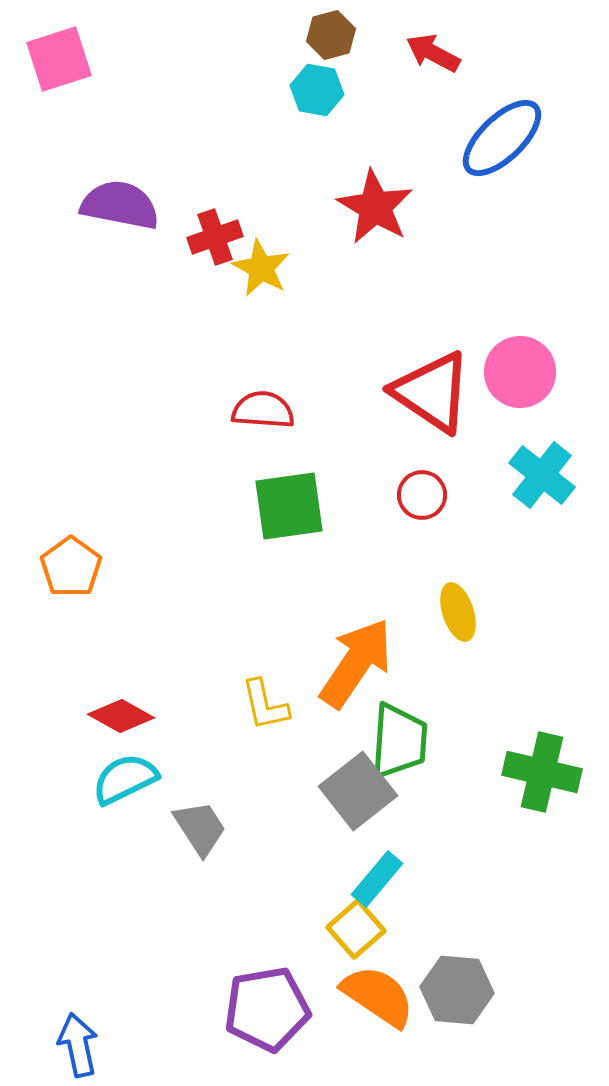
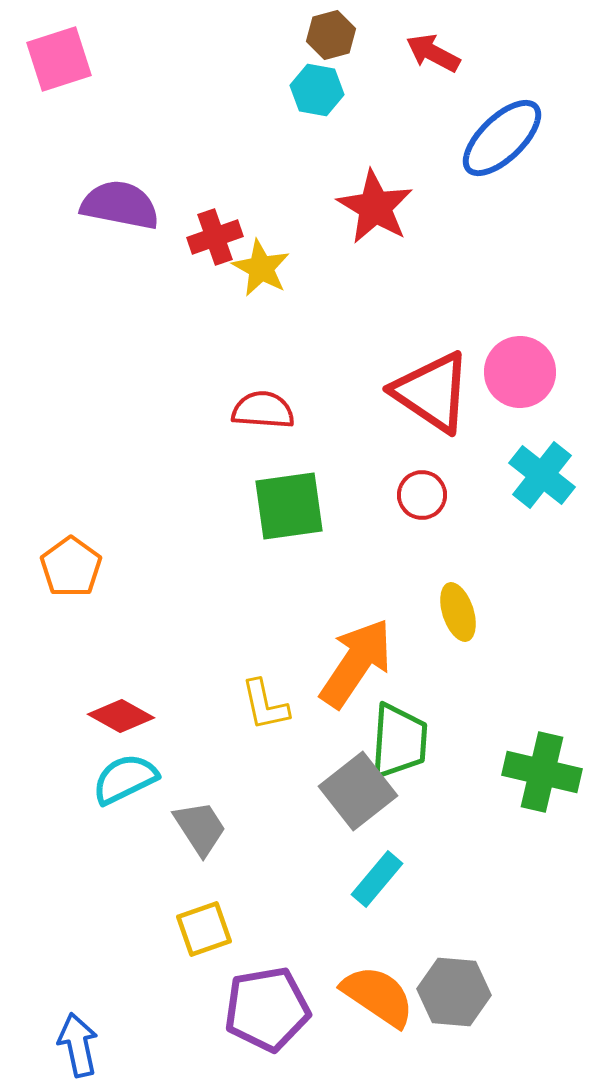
yellow square: moved 152 px left; rotated 22 degrees clockwise
gray hexagon: moved 3 px left, 2 px down
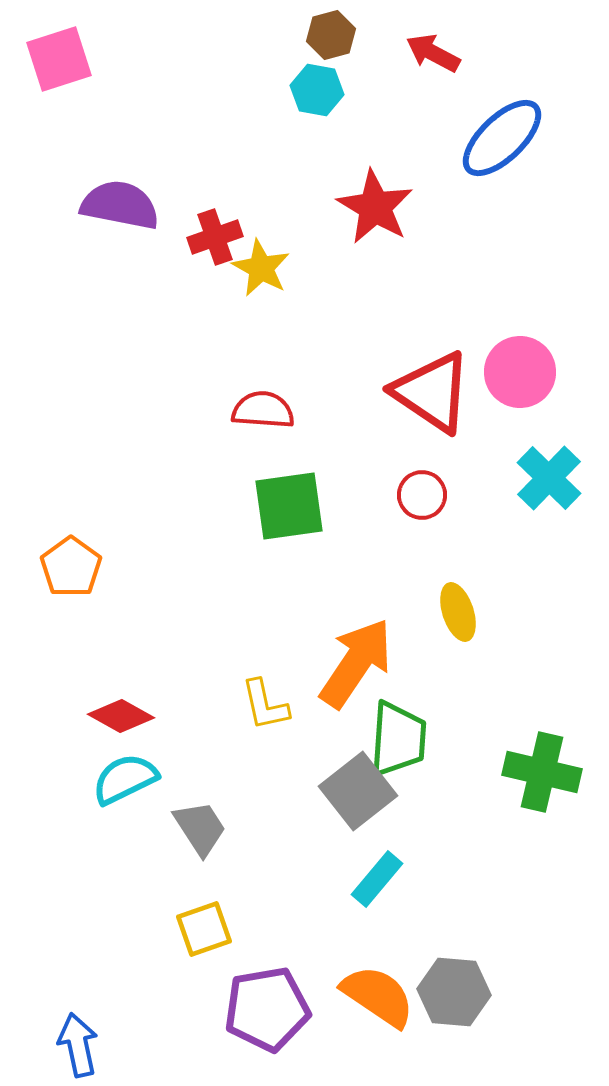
cyan cross: moved 7 px right, 3 px down; rotated 6 degrees clockwise
green trapezoid: moved 1 px left, 2 px up
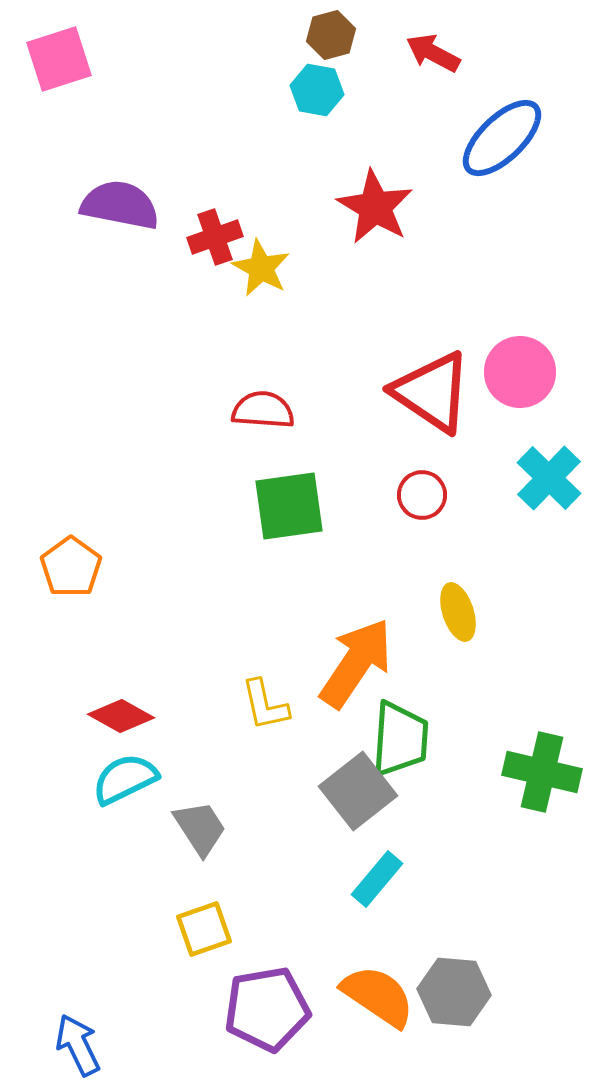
green trapezoid: moved 2 px right
blue arrow: rotated 14 degrees counterclockwise
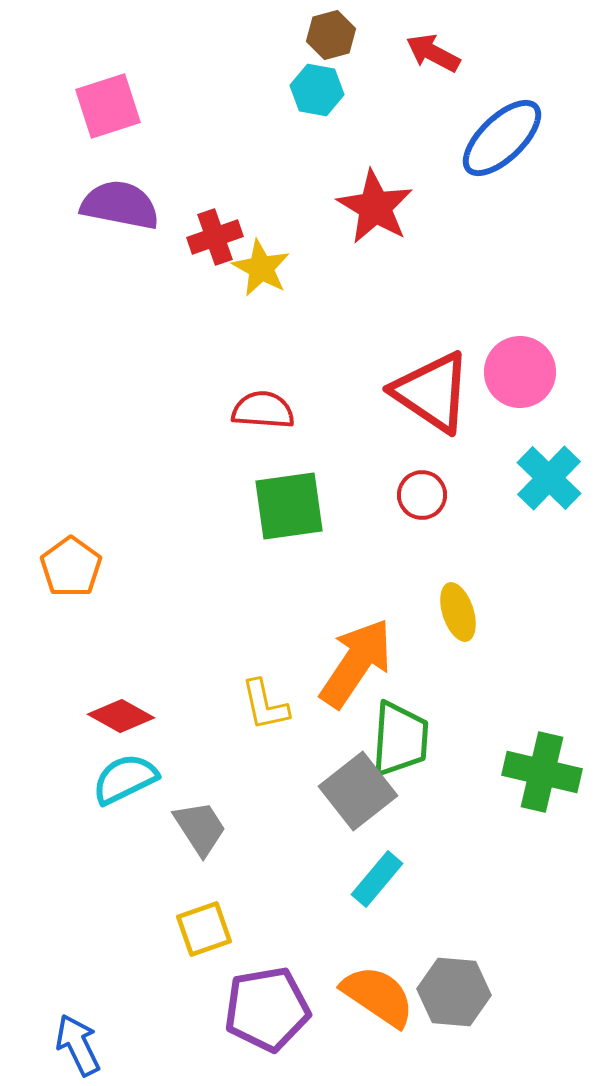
pink square: moved 49 px right, 47 px down
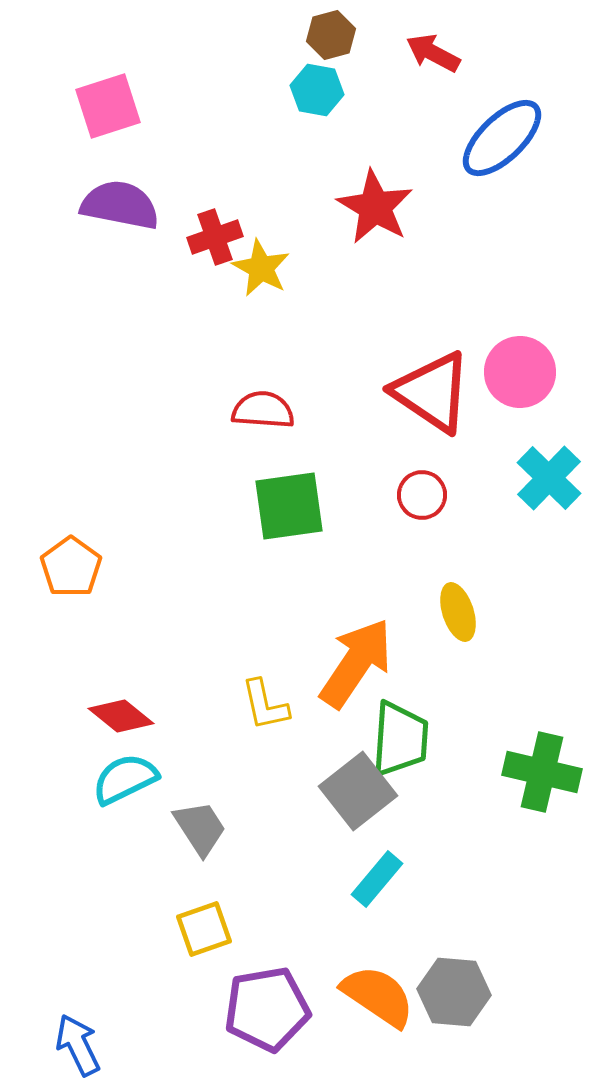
red diamond: rotated 10 degrees clockwise
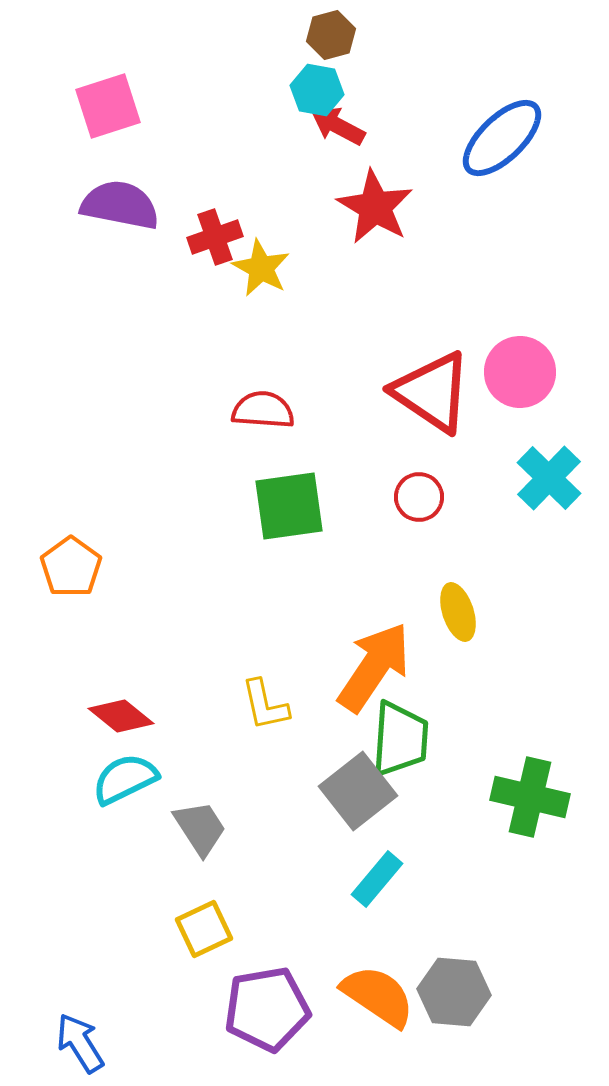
red arrow: moved 95 px left, 73 px down
red circle: moved 3 px left, 2 px down
orange arrow: moved 18 px right, 4 px down
green cross: moved 12 px left, 25 px down
yellow square: rotated 6 degrees counterclockwise
blue arrow: moved 2 px right, 2 px up; rotated 6 degrees counterclockwise
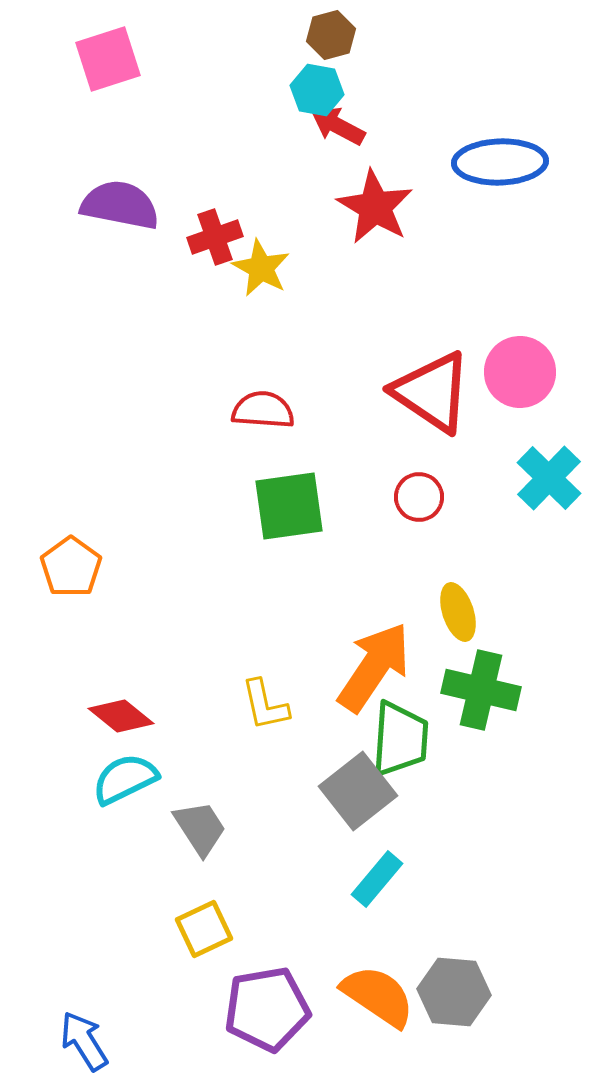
pink square: moved 47 px up
blue ellipse: moved 2 px left, 24 px down; rotated 42 degrees clockwise
green cross: moved 49 px left, 107 px up
blue arrow: moved 4 px right, 2 px up
